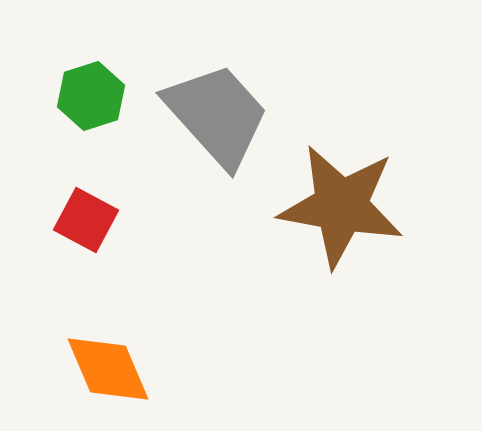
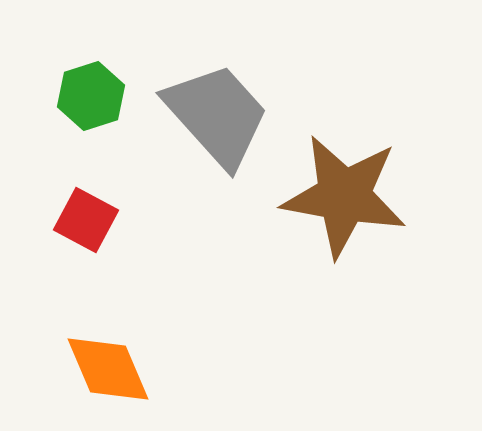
brown star: moved 3 px right, 10 px up
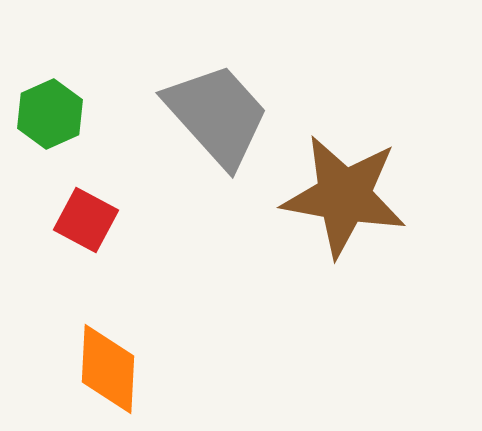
green hexagon: moved 41 px left, 18 px down; rotated 6 degrees counterclockwise
orange diamond: rotated 26 degrees clockwise
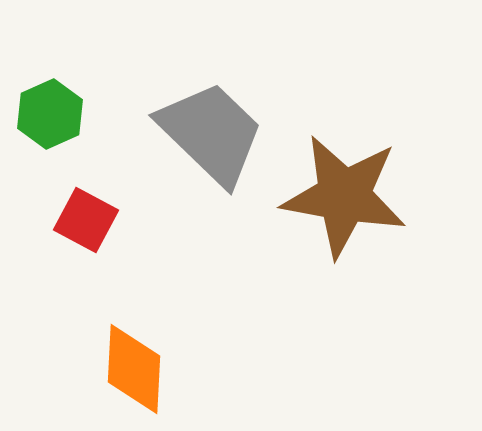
gray trapezoid: moved 6 px left, 18 px down; rotated 4 degrees counterclockwise
orange diamond: moved 26 px right
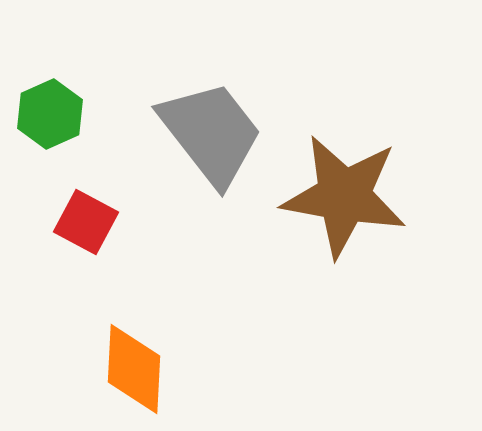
gray trapezoid: rotated 8 degrees clockwise
red square: moved 2 px down
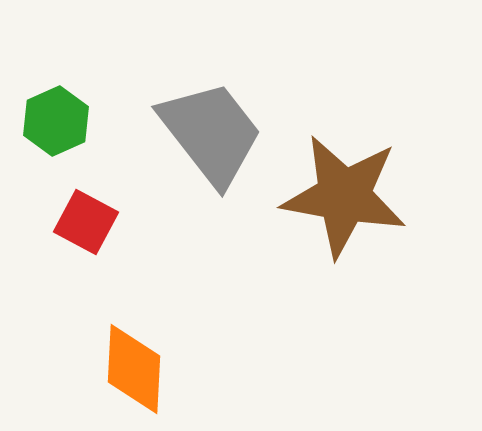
green hexagon: moved 6 px right, 7 px down
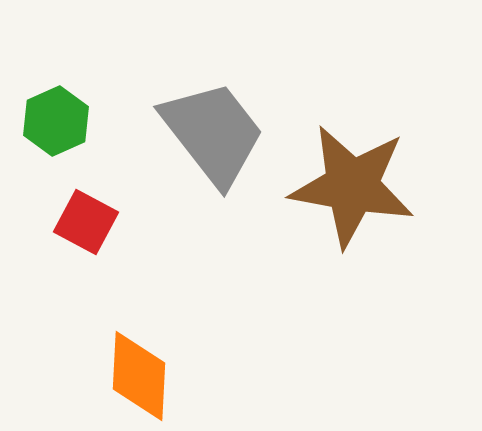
gray trapezoid: moved 2 px right
brown star: moved 8 px right, 10 px up
orange diamond: moved 5 px right, 7 px down
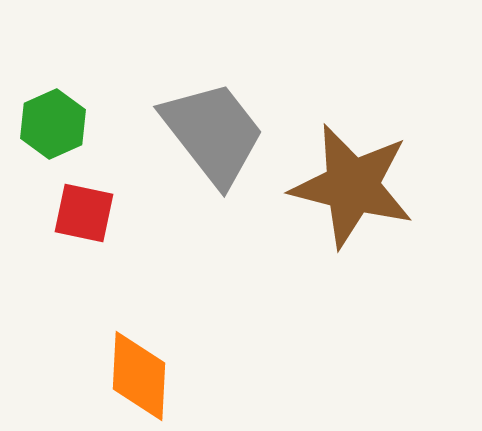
green hexagon: moved 3 px left, 3 px down
brown star: rotated 4 degrees clockwise
red square: moved 2 px left, 9 px up; rotated 16 degrees counterclockwise
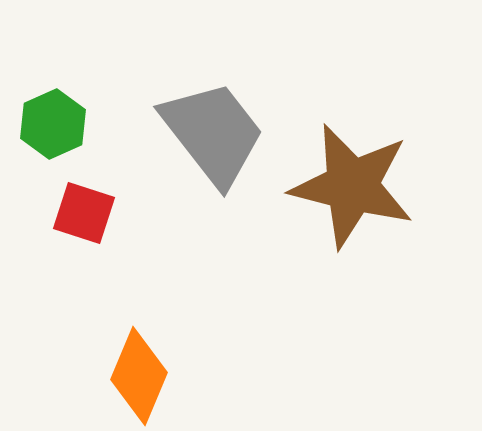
red square: rotated 6 degrees clockwise
orange diamond: rotated 20 degrees clockwise
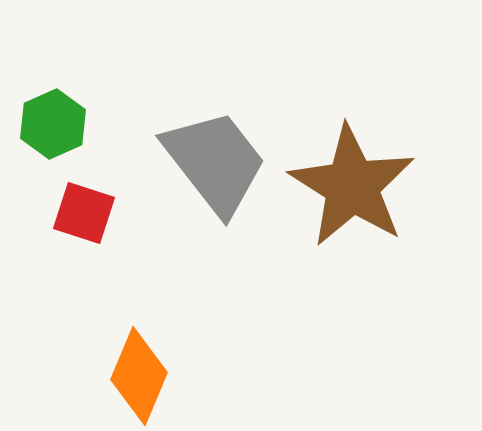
gray trapezoid: moved 2 px right, 29 px down
brown star: rotated 18 degrees clockwise
